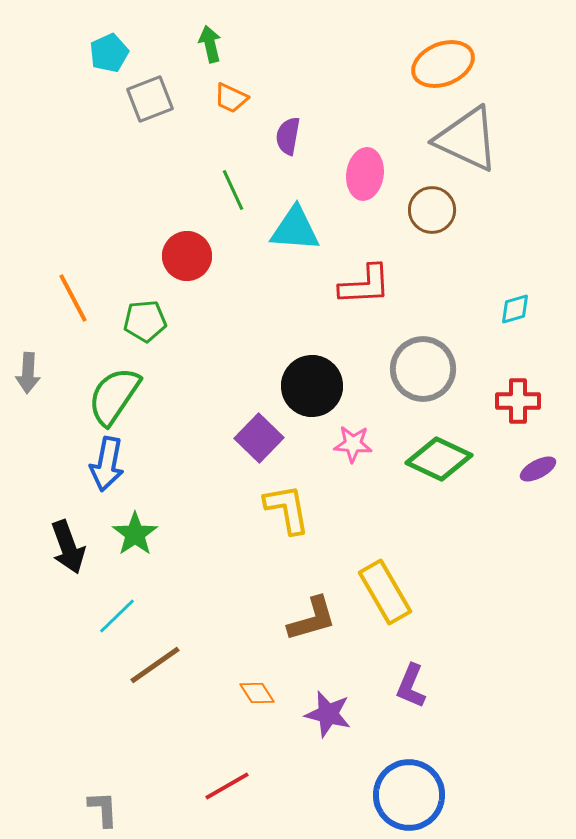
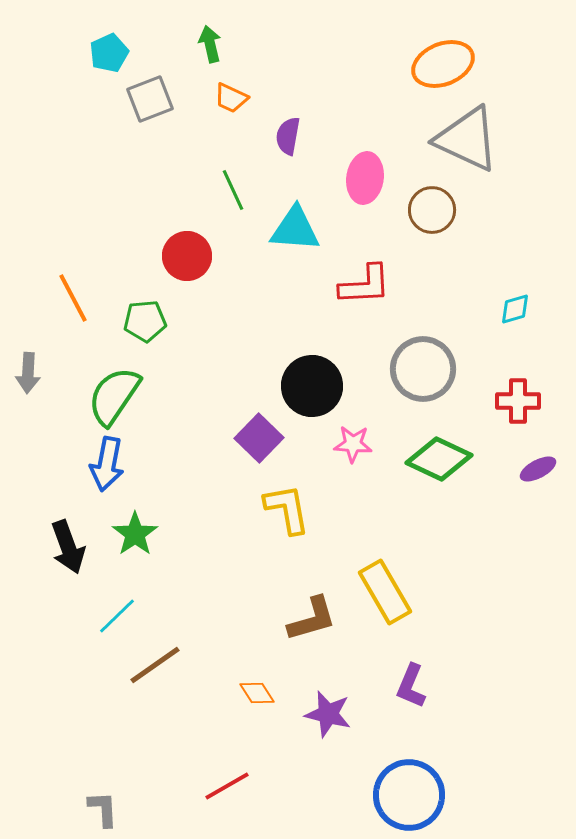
pink ellipse: moved 4 px down
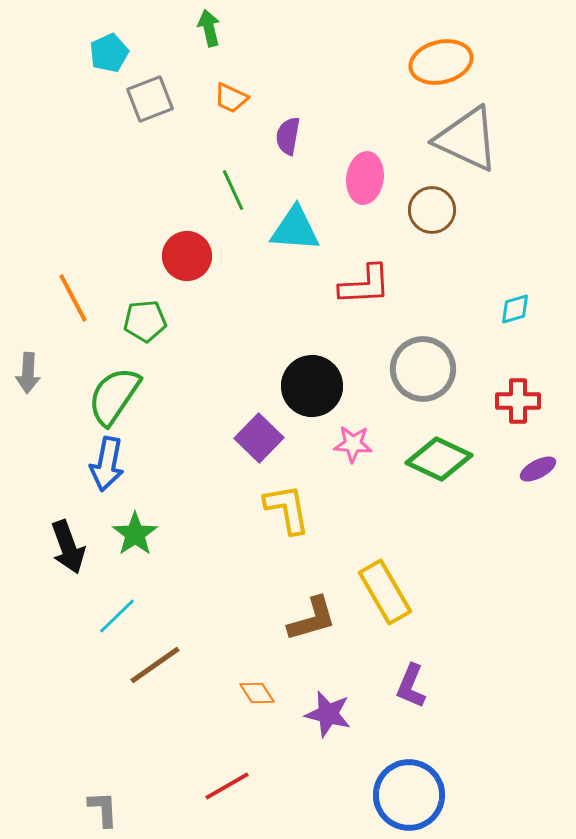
green arrow: moved 1 px left, 16 px up
orange ellipse: moved 2 px left, 2 px up; rotated 8 degrees clockwise
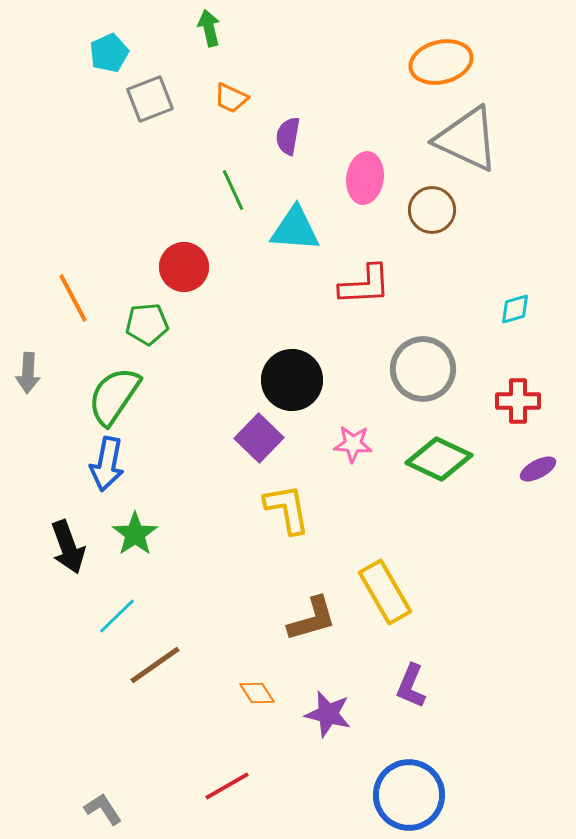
red circle: moved 3 px left, 11 px down
green pentagon: moved 2 px right, 3 px down
black circle: moved 20 px left, 6 px up
gray L-shape: rotated 30 degrees counterclockwise
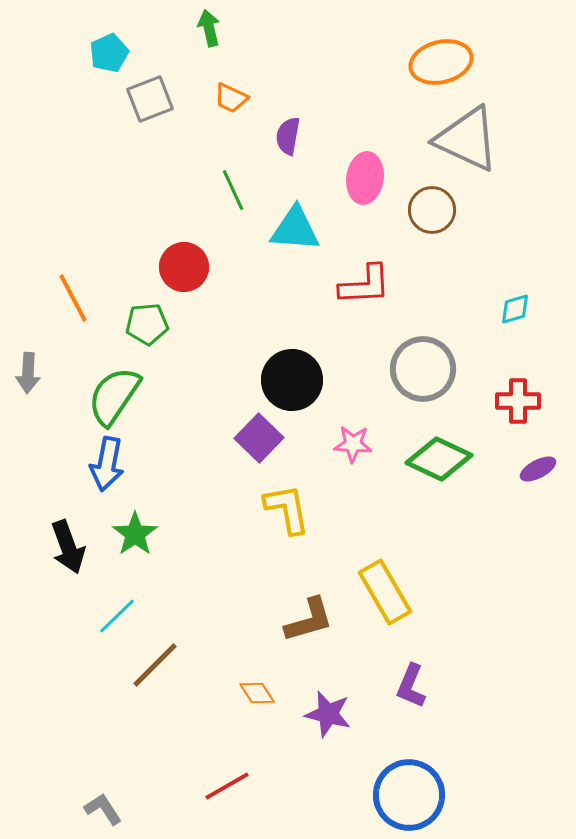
brown L-shape: moved 3 px left, 1 px down
brown line: rotated 10 degrees counterclockwise
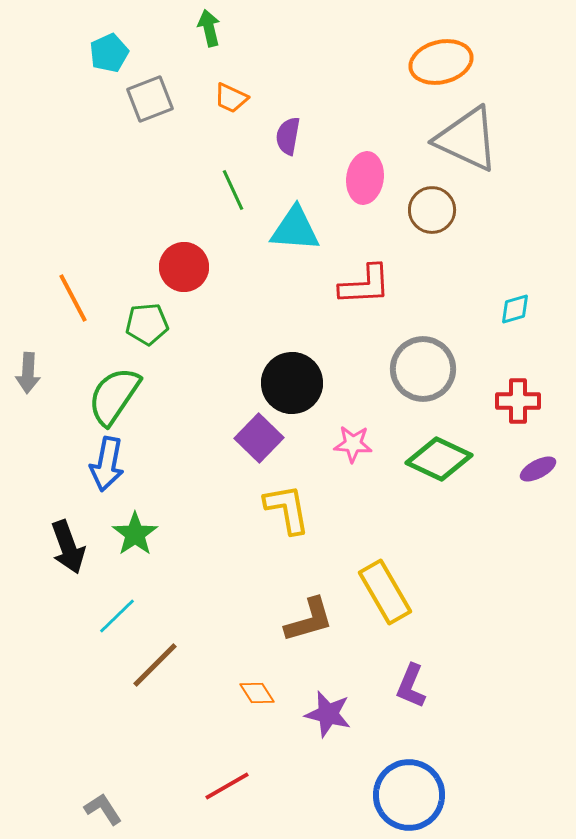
black circle: moved 3 px down
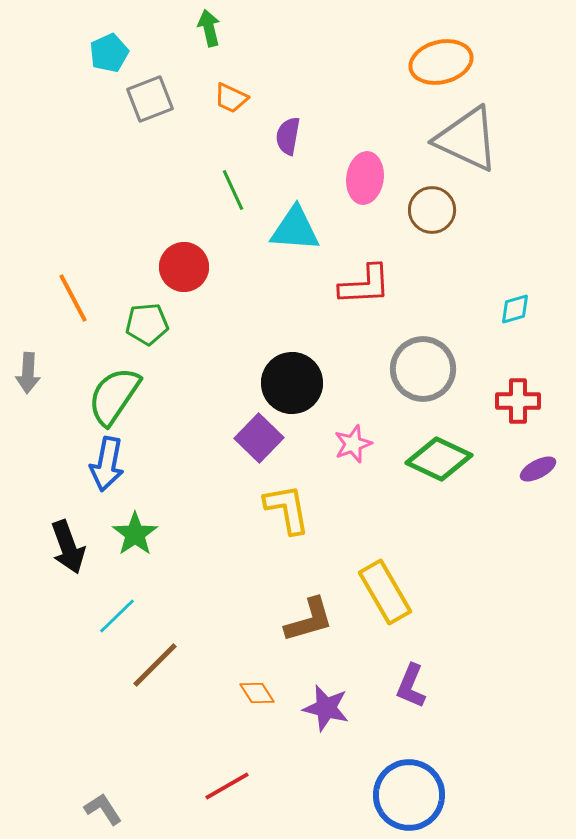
pink star: rotated 24 degrees counterclockwise
purple star: moved 2 px left, 6 px up
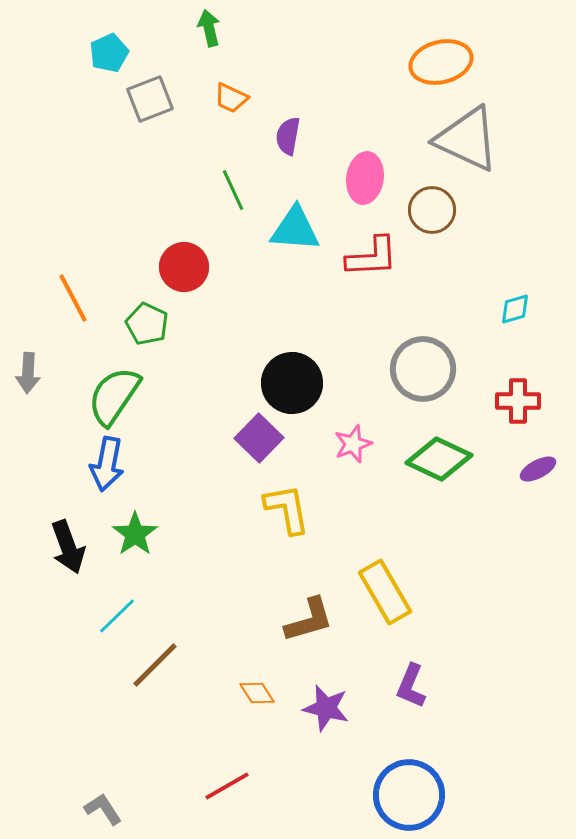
red L-shape: moved 7 px right, 28 px up
green pentagon: rotated 30 degrees clockwise
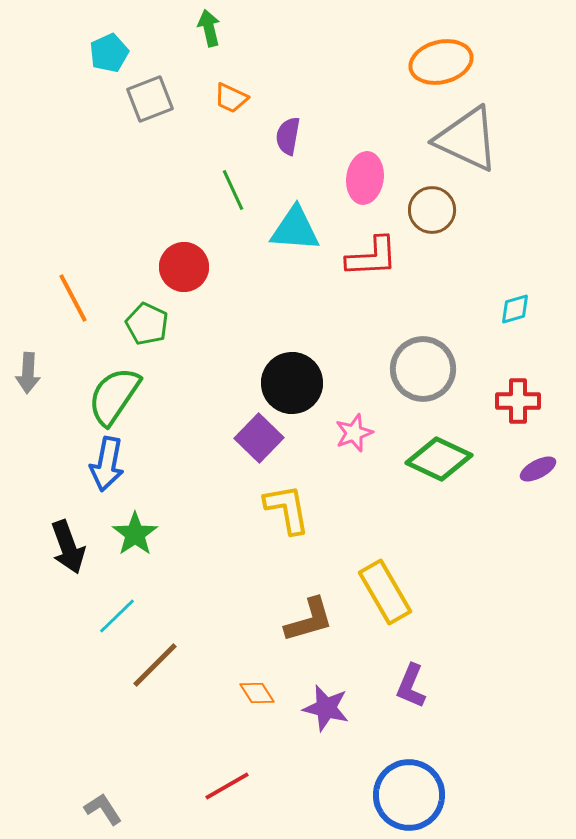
pink star: moved 1 px right, 11 px up
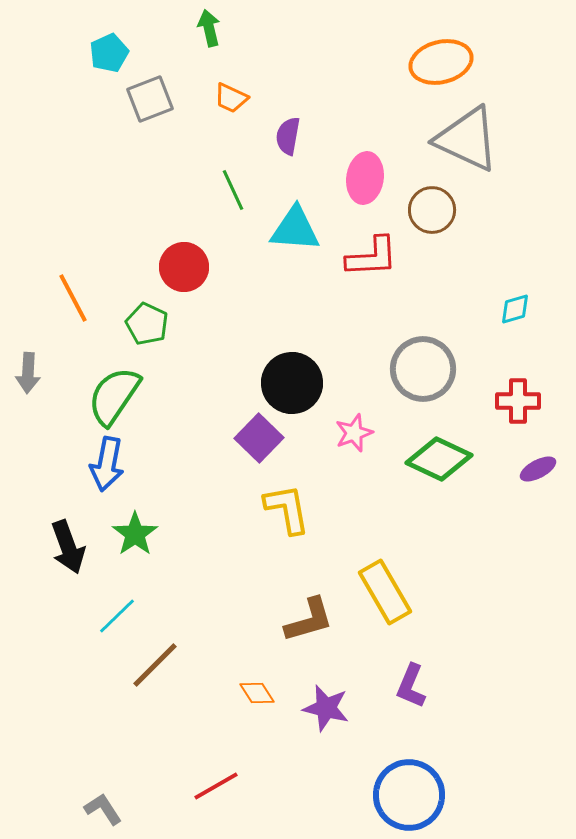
red line: moved 11 px left
